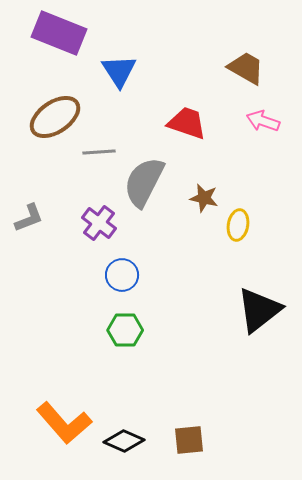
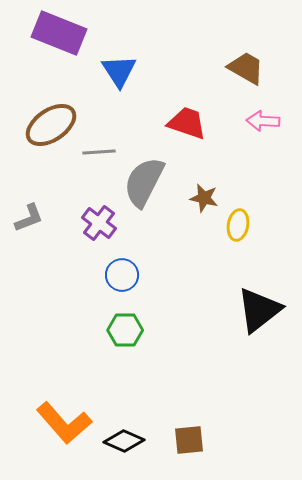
brown ellipse: moved 4 px left, 8 px down
pink arrow: rotated 16 degrees counterclockwise
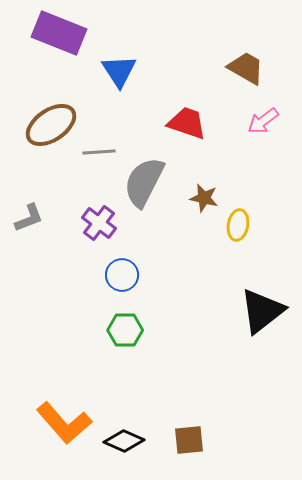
pink arrow: rotated 40 degrees counterclockwise
black triangle: moved 3 px right, 1 px down
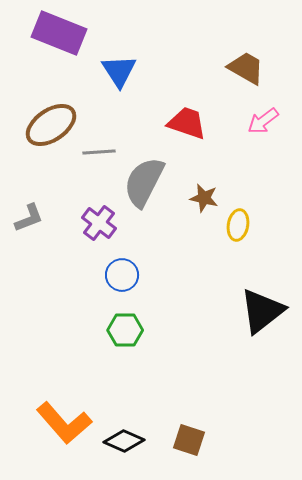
brown square: rotated 24 degrees clockwise
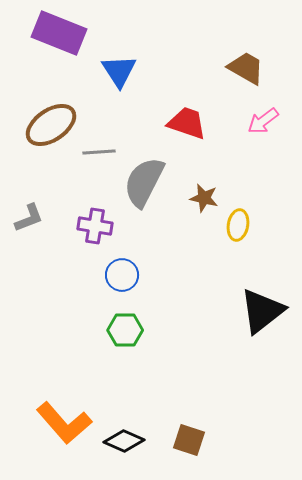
purple cross: moved 4 px left, 3 px down; rotated 28 degrees counterclockwise
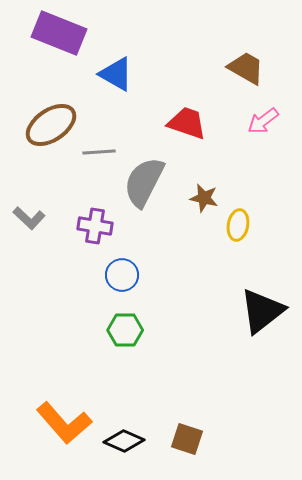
blue triangle: moved 3 px left, 3 px down; rotated 27 degrees counterclockwise
gray L-shape: rotated 64 degrees clockwise
brown square: moved 2 px left, 1 px up
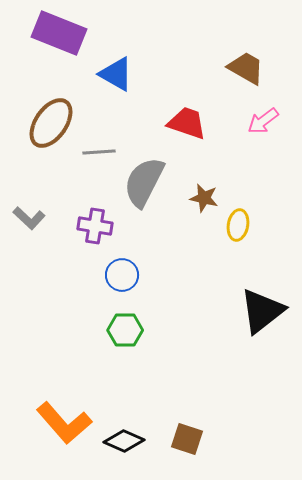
brown ellipse: moved 2 px up; rotated 21 degrees counterclockwise
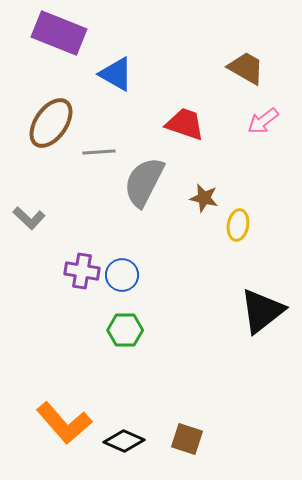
red trapezoid: moved 2 px left, 1 px down
purple cross: moved 13 px left, 45 px down
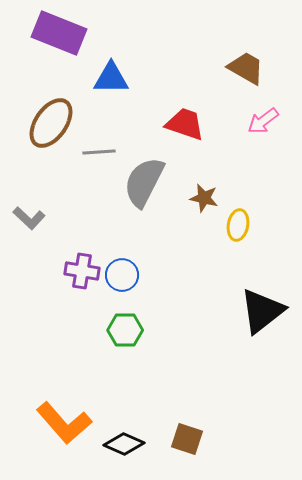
blue triangle: moved 5 px left, 4 px down; rotated 30 degrees counterclockwise
black diamond: moved 3 px down
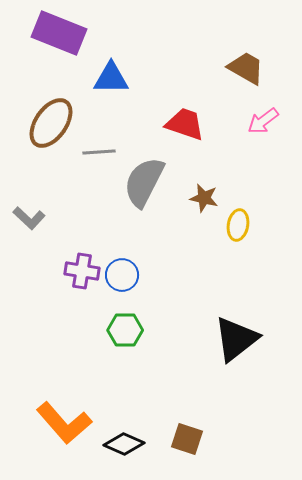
black triangle: moved 26 px left, 28 px down
